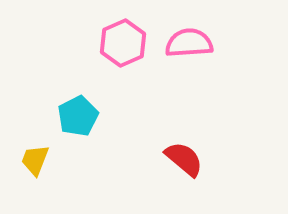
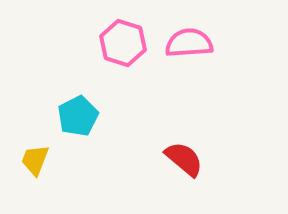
pink hexagon: rotated 18 degrees counterclockwise
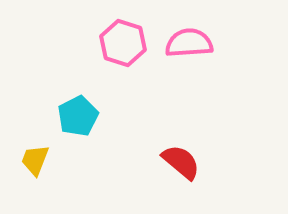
red semicircle: moved 3 px left, 3 px down
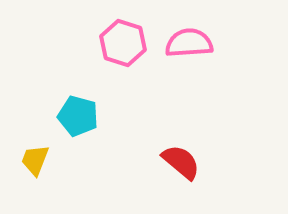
cyan pentagon: rotated 30 degrees counterclockwise
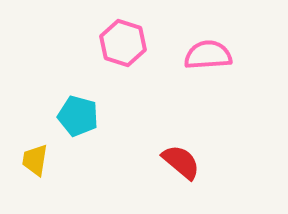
pink semicircle: moved 19 px right, 12 px down
yellow trapezoid: rotated 12 degrees counterclockwise
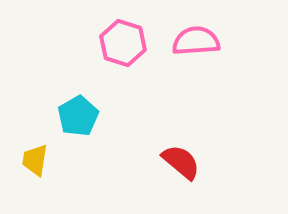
pink semicircle: moved 12 px left, 14 px up
cyan pentagon: rotated 27 degrees clockwise
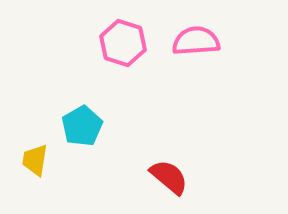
cyan pentagon: moved 4 px right, 10 px down
red semicircle: moved 12 px left, 15 px down
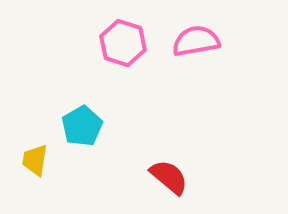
pink semicircle: rotated 6 degrees counterclockwise
